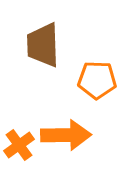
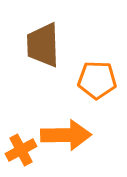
orange cross: moved 2 px right, 5 px down; rotated 8 degrees clockwise
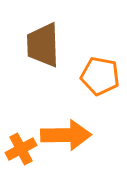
orange pentagon: moved 3 px right, 4 px up; rotated 9 degrees clockwise
orange cross: moved 1 px up
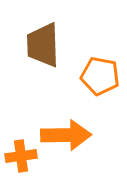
orange cross: moved 7 px down; rotated 20 degrees clockwise
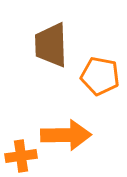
brown trapezoid: moved 8 px right
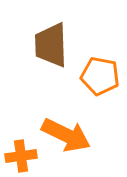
orange arrow: rotated 27 degrees clockwise
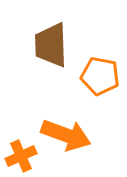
orange arrow: rotated 6 degrees counterclockwise
orange cross: rotated 16 degrees counterclockwise
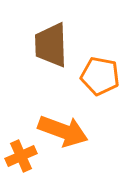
orange arrow: moved 3 px left, 4 px up
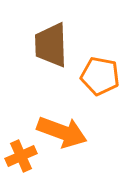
orange arrow: moved 1 px left, 1 px down
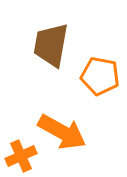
brown trapezoid: rotated 12 degrees clockwise
orange arrow: rotated 9 degrees clockwise
